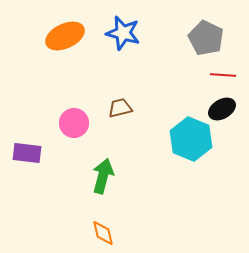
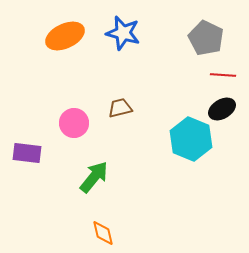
green arrow: moved 9 px left, 1 px down; rotated 24 degrees clockwise
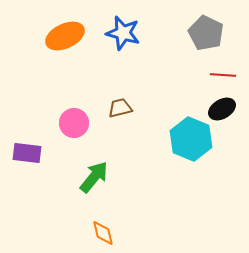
gray pentagon: moved 5 px up
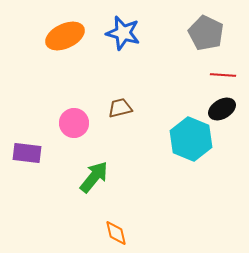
orange diamond: moved 13 px right
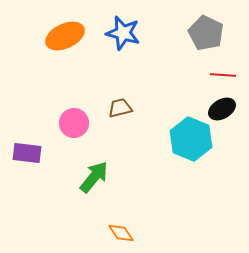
orange diamond: moved 5 px right; rotated 20 degrees counterclockwise
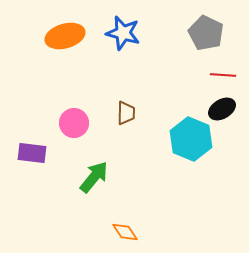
orange ellipse: rotated 9 degrees clockwise
brown trapezoid: moved 6 px right, 5 px down; rotated 105 degrees clockwise
purple rectangle: moved 5 px right
orange diamond: moved 4 px right, 1 px up
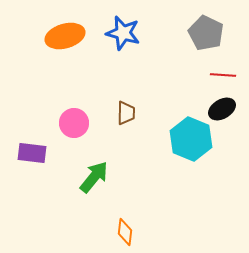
orange diamond: rotated 40 degrees clockwise
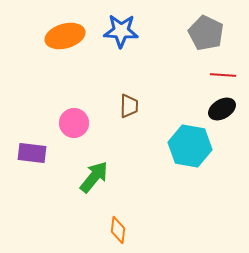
blue star: moved 2 px left, 2 px up; rotated 12 degrees counterclockwise
brown trapezoid: moved 3 px right, 7 px up
cyan hexagon: moved 1 px left, 7 px down; rotated 12 degrees counterclockwise
orange diamond: moved 7 px left, 2 px up
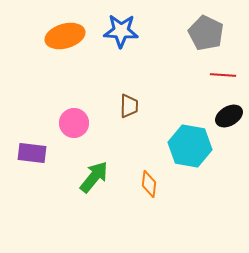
black ellipse: moved 7 px right, 7 px down
orange diamond: moved 31 px right, 46 px up
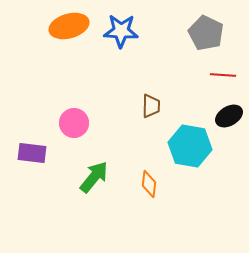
orange ellipse: moved 4 px right, 10 px up
brown trapezoid: moved 22 px right
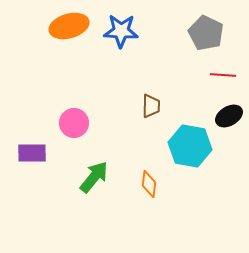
purple rectangle: rotated 8 degrees counterclockwise
